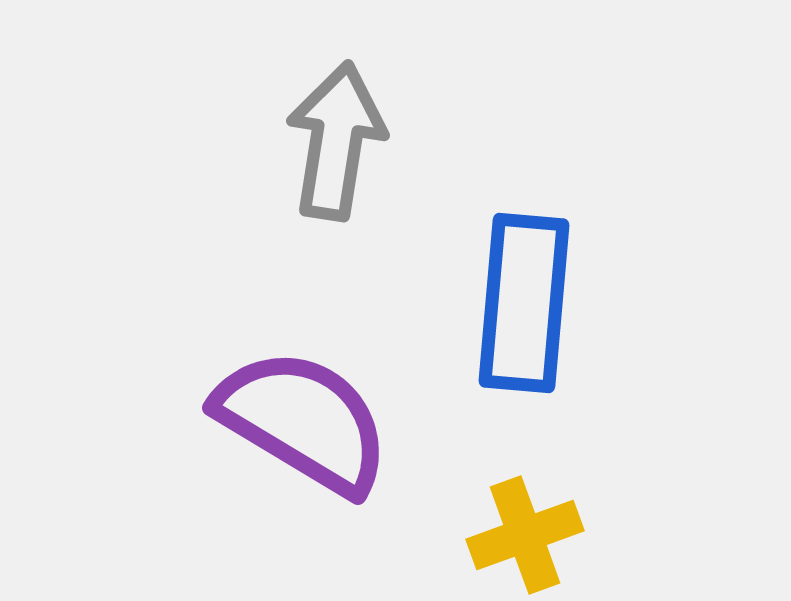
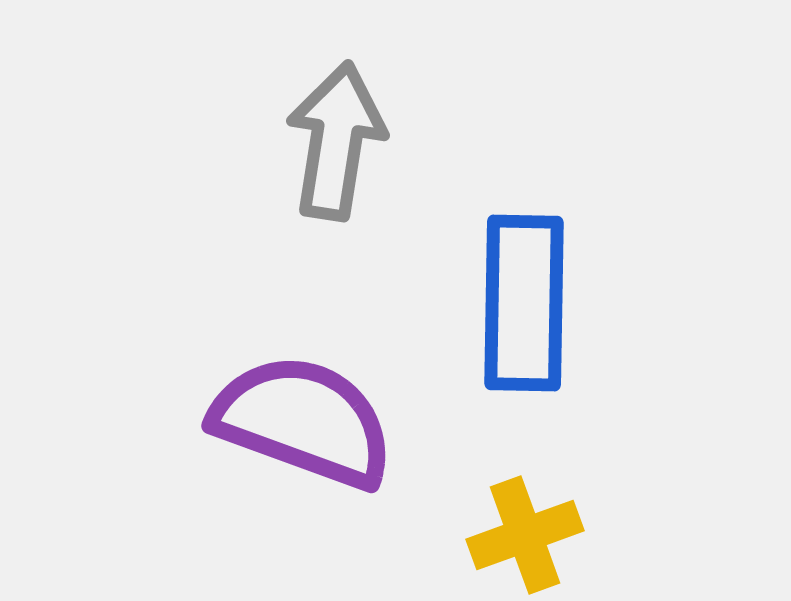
blue rectangle: rotated 4 degrees counterclockwise
purple semicircle: rotated 11 degrees counterclockwise
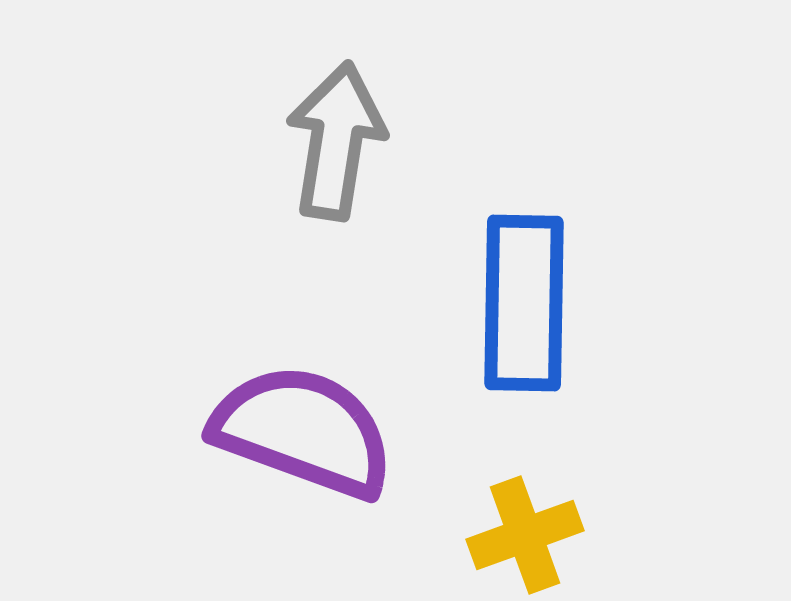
purple semicircle: moved 10 px down
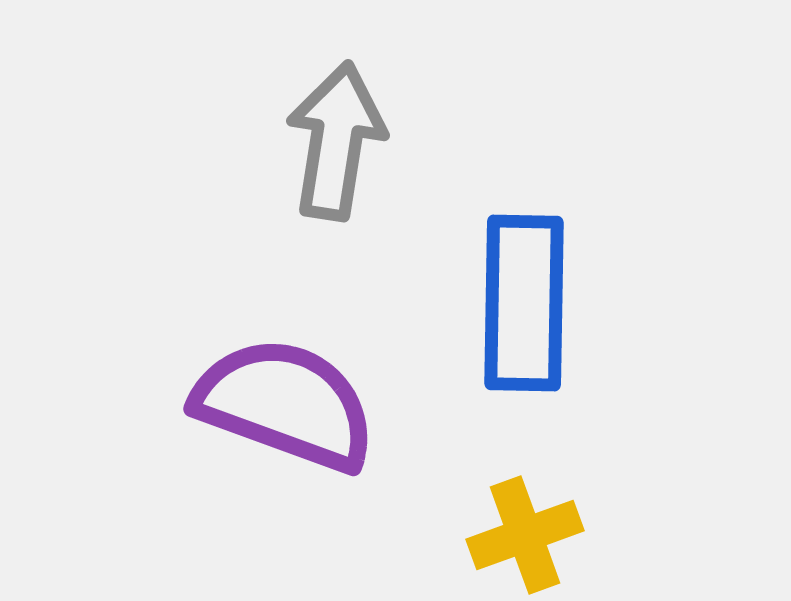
purple semicircle: moved 18 px left, 27 px up
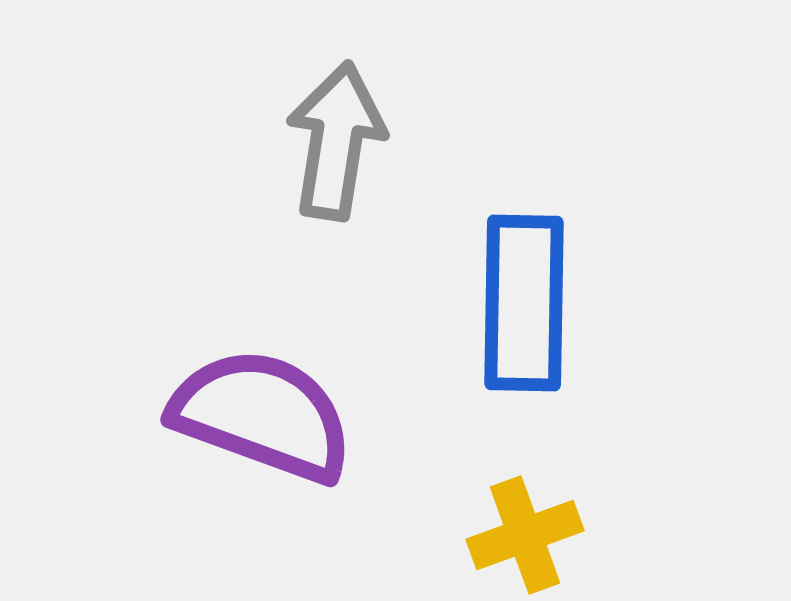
purple semicircle: moved 23 px left, 11 px down
